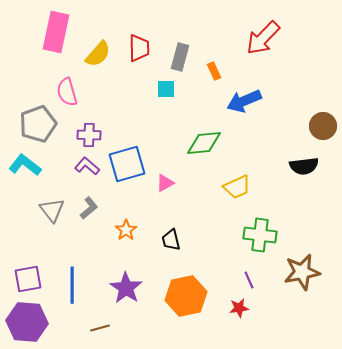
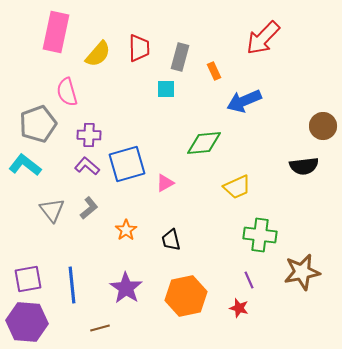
blue line: rotated 6 degrees counterclockwise
red star: rotated 24 degrees clockwise
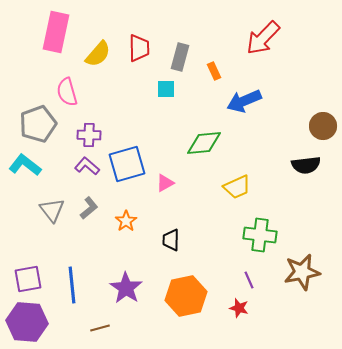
black semicircle: moved 2 px right, 1 px up
orange star: moved 9 px up
black trapezoid: rotated 15 degrees clockwise
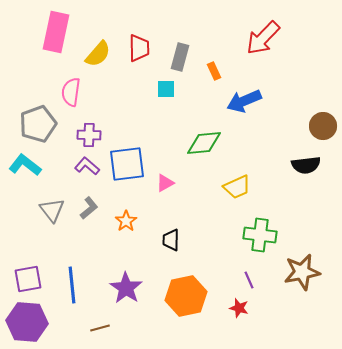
pink semicircle: moved 4 px right; rotated 24 degrees clockwise
blue square: rotated 9 degrees clockwise
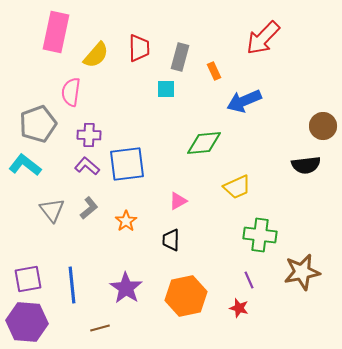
yellow semicircle: moved 2 px left, 1 px down
pink triangle: moved 13 px right, 18 px down
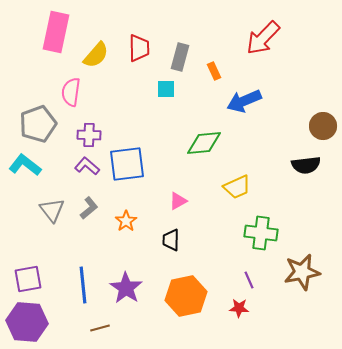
green cross: moved 1 px right, 2 px up
blue line: moved 11 px right
red star: rotated 12 degrees counterclockwise
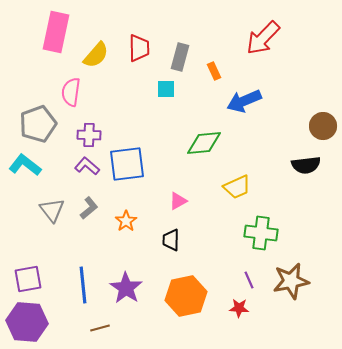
brown star: moved 11 px left, 9 px down
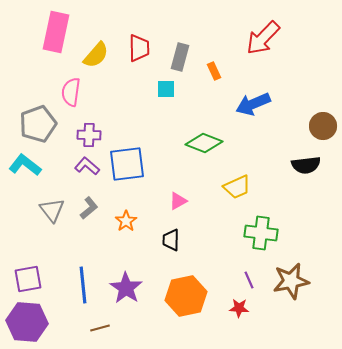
blue arrow: moved 9 px right, 3 px down
green diamond: rotated 27 degrees clockwise
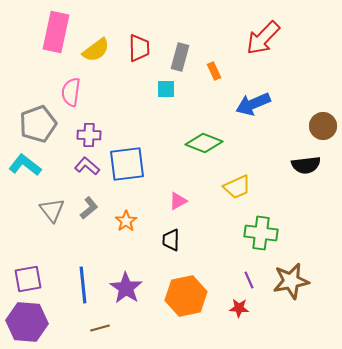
yellow semicircle: moved 5 px up; rotated 12 degrees clockwise
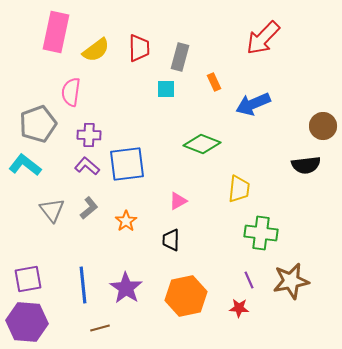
orange rectangle: moved 11 px down
green diamond: moved 2 px left, 1 px down
yellow trapezoid: moved 2 px right, 2 px down; rotated 60 degrees counterclockwise
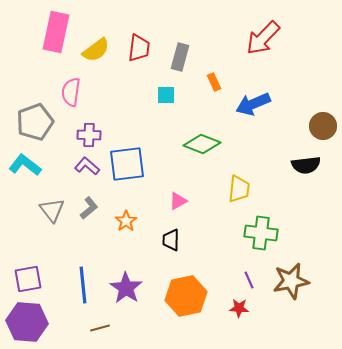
red trapezoid: rotated 8 degrees clockwise
cyan square: moved 6 px down
gray pentagon: moved 3 px left, 2 px up
